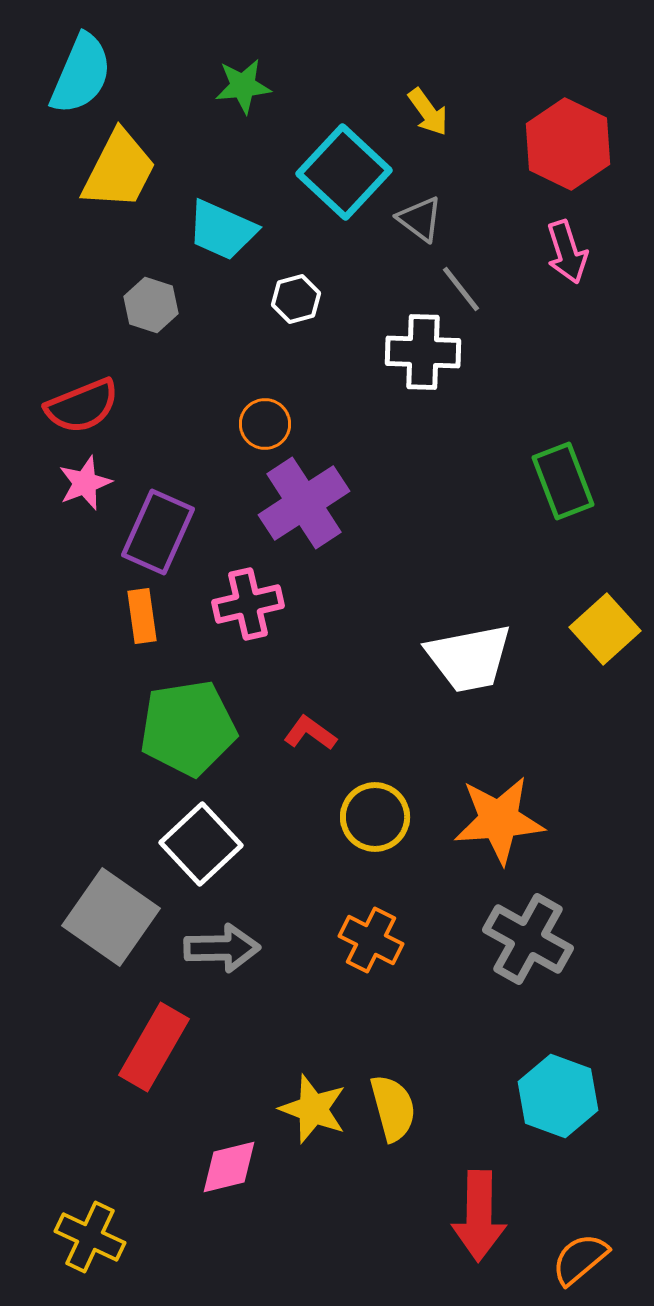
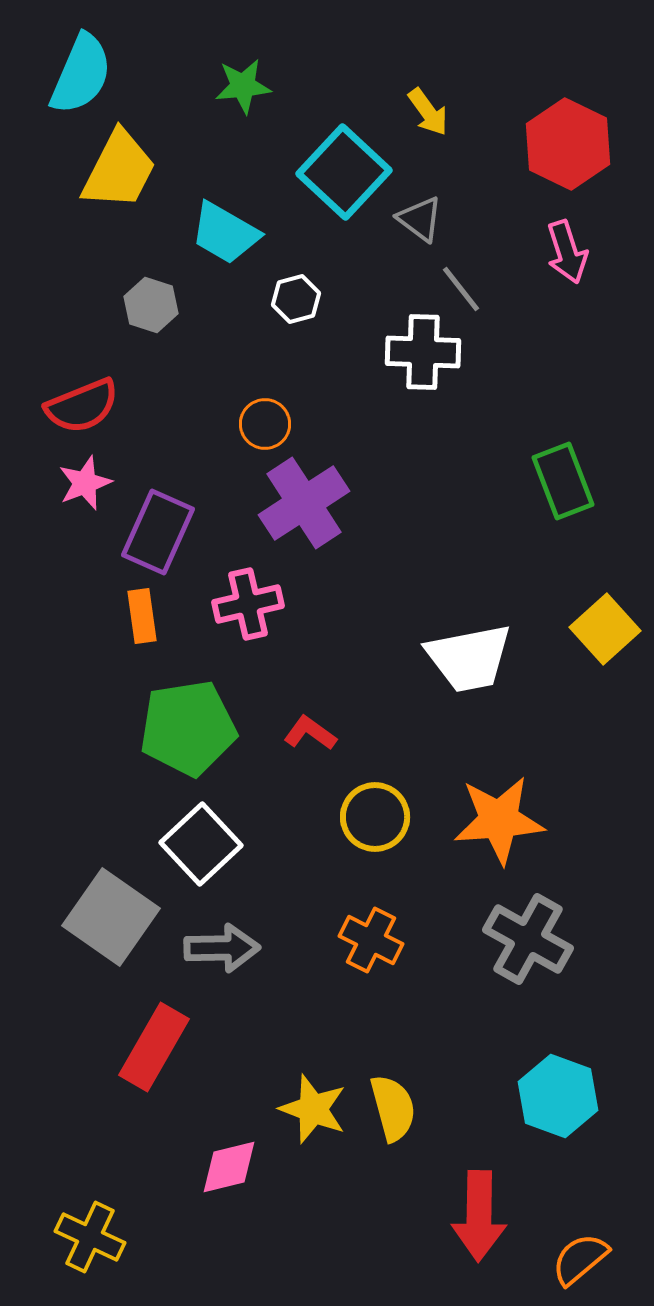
cyan trapezoid: moved 3 px right, 3 px down; rotated 6 degrees clockwise
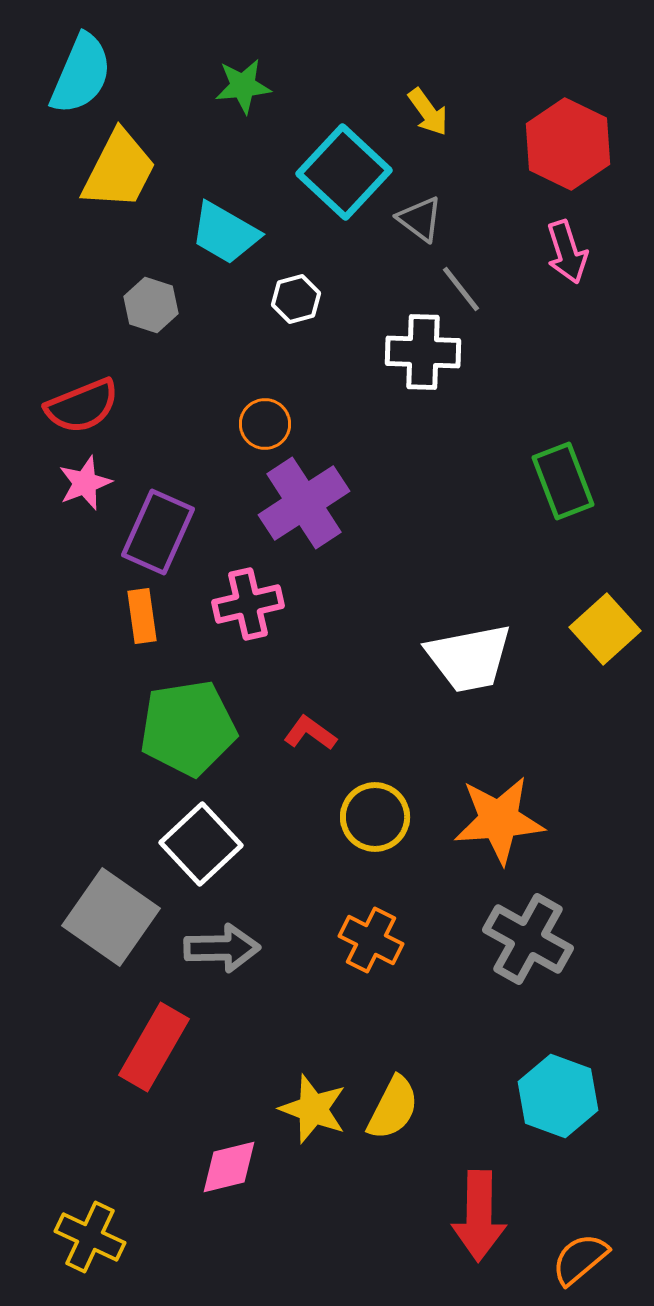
yellow semicircle: rotated 42 degrees clockwise
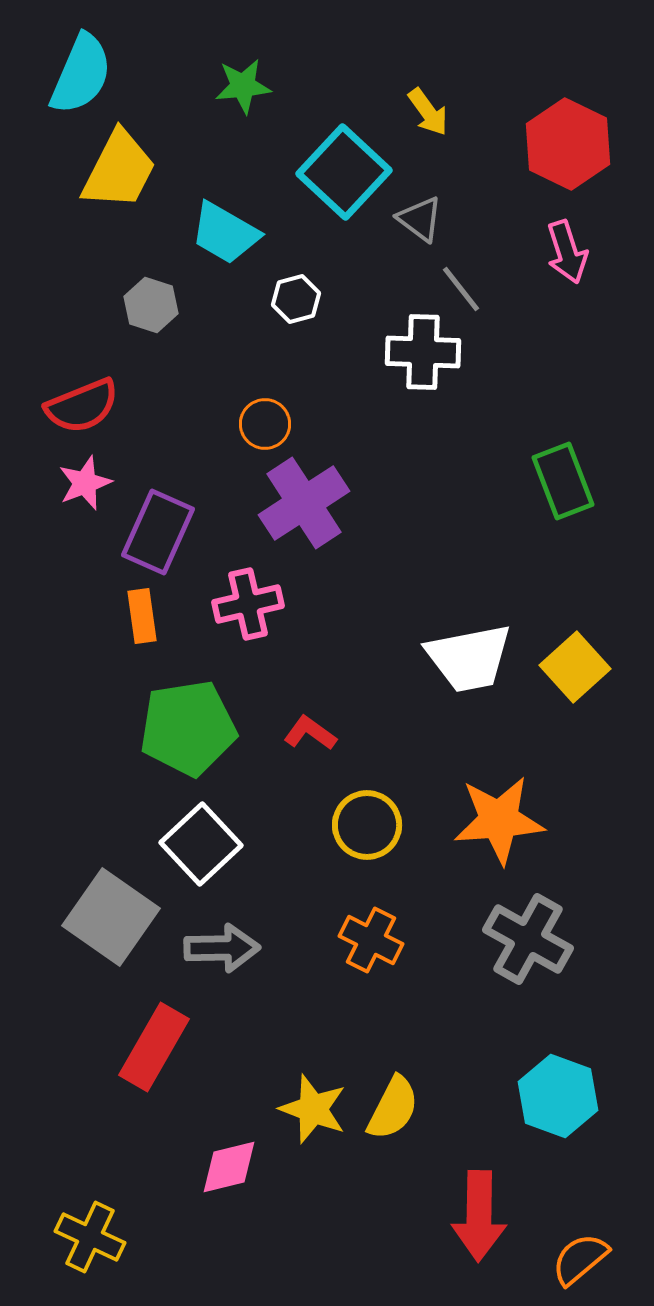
yellow square: moved 30 px left, 38 px down
yellow circle: moved 8 px left, 8 px down
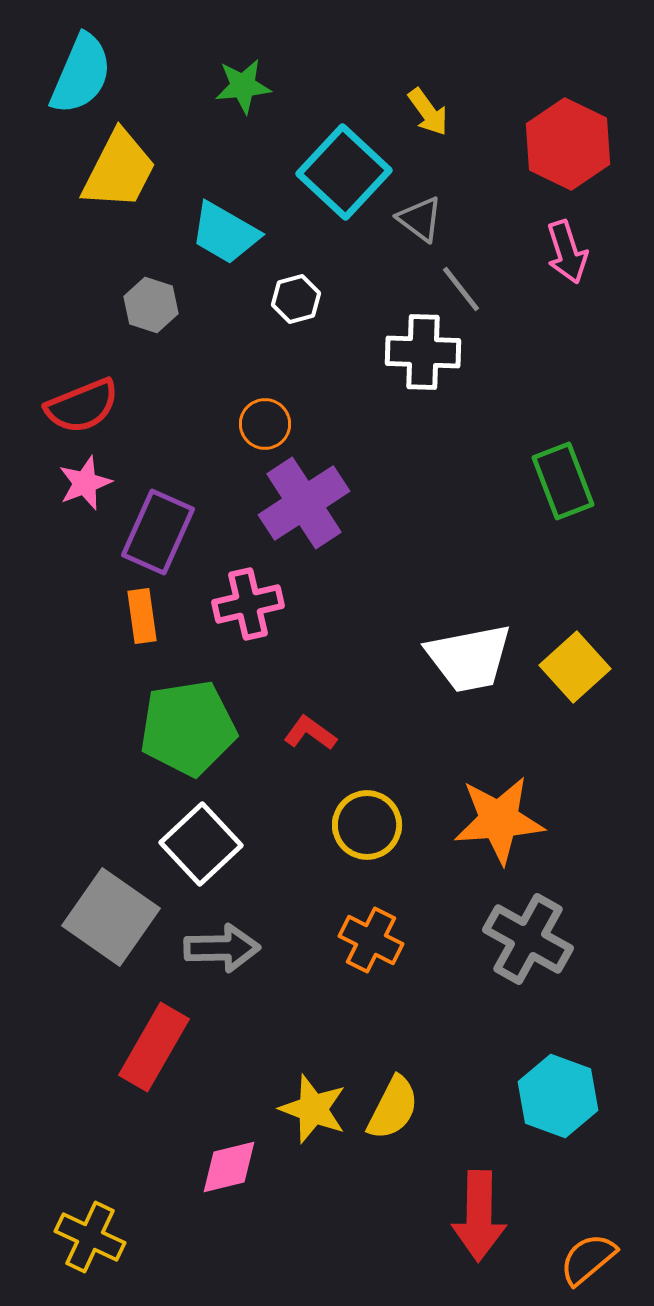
orange semicircle: moved 8 px right
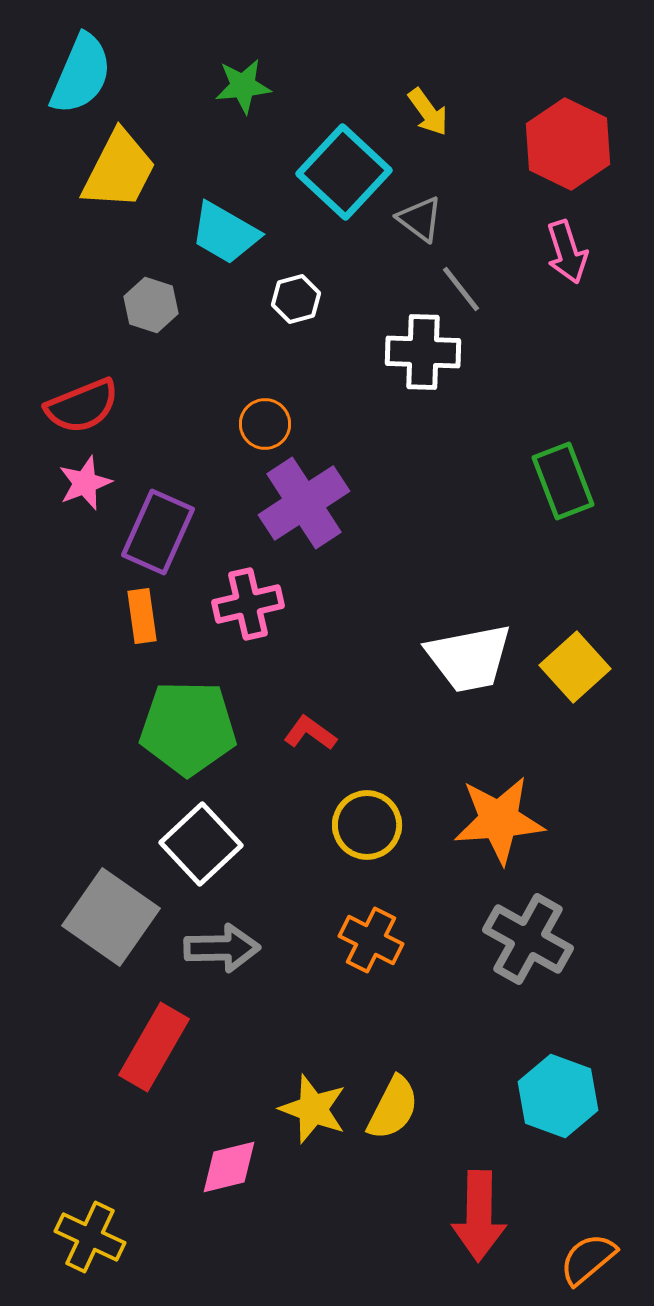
green pentagon: rotated 10 degrees clockwise
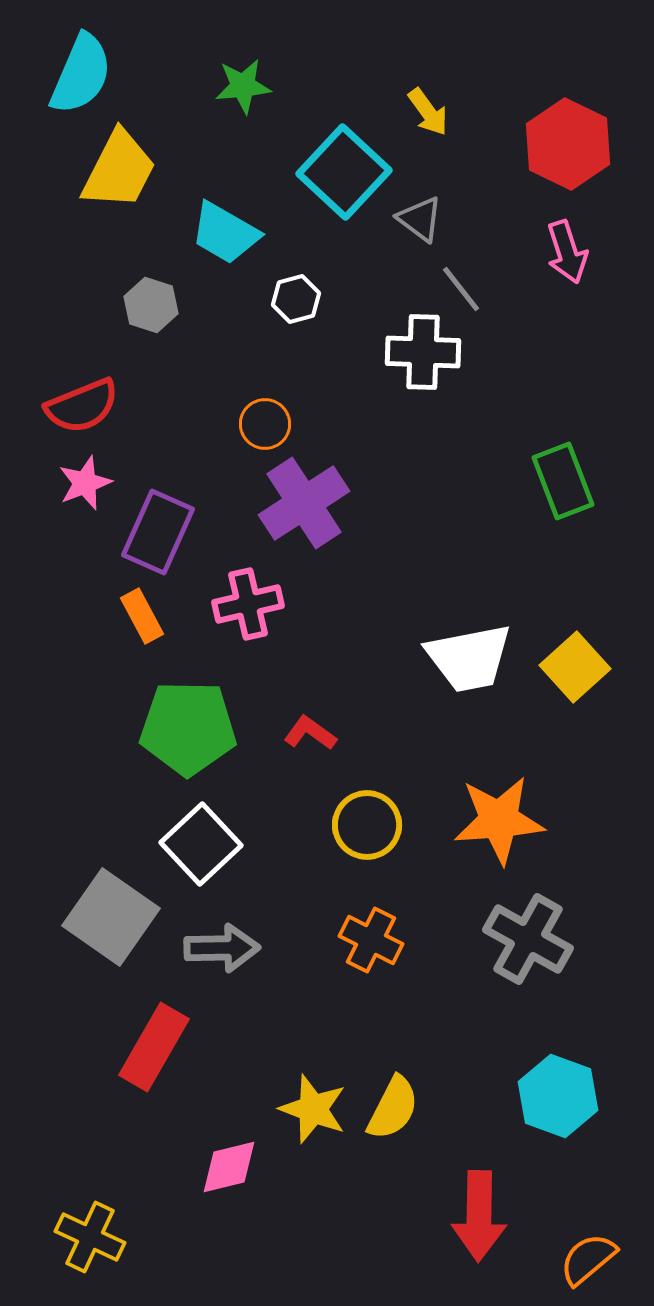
orange rectangle: rotated 20 degrees counterclockwise
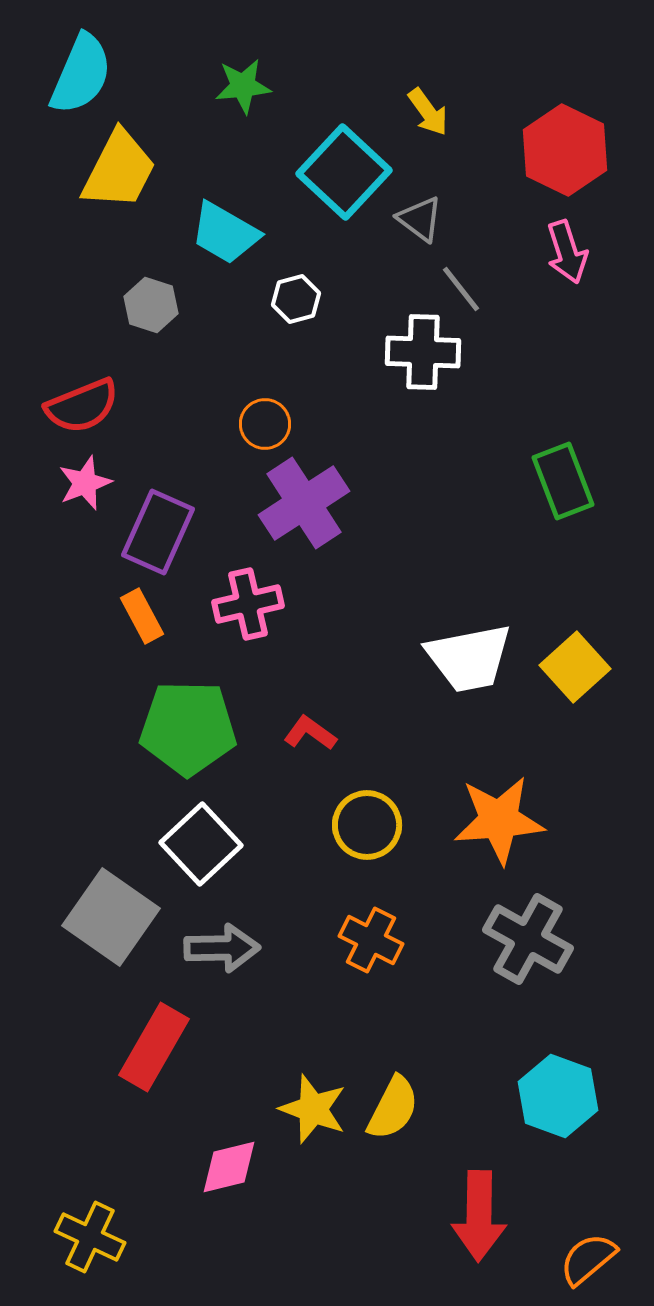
red hexagon: moved 3 px left, 6 px down
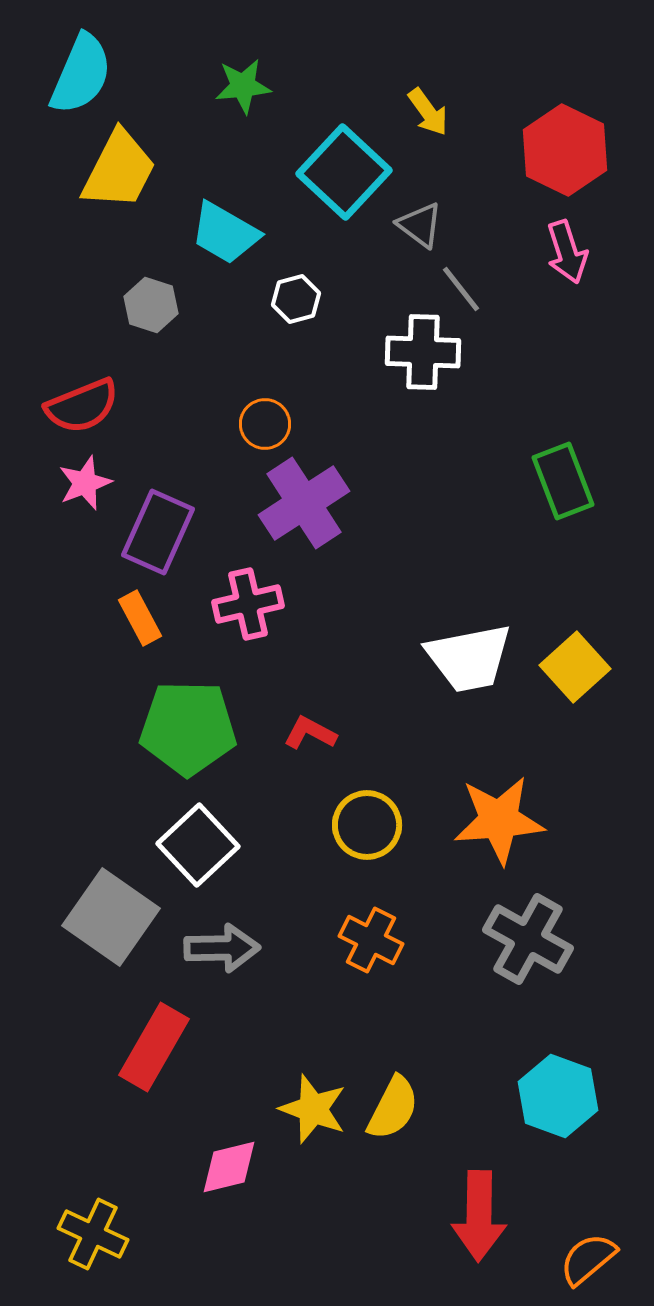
gray triangle: moved 6 px down
orange rectangle: moved 2 px left, 2 px down
red L-shape: rotated 8 degrees counterclockwise
white square: moved 3 px left, 1 px down
yellow cross: moved 3 px right, 3 px up
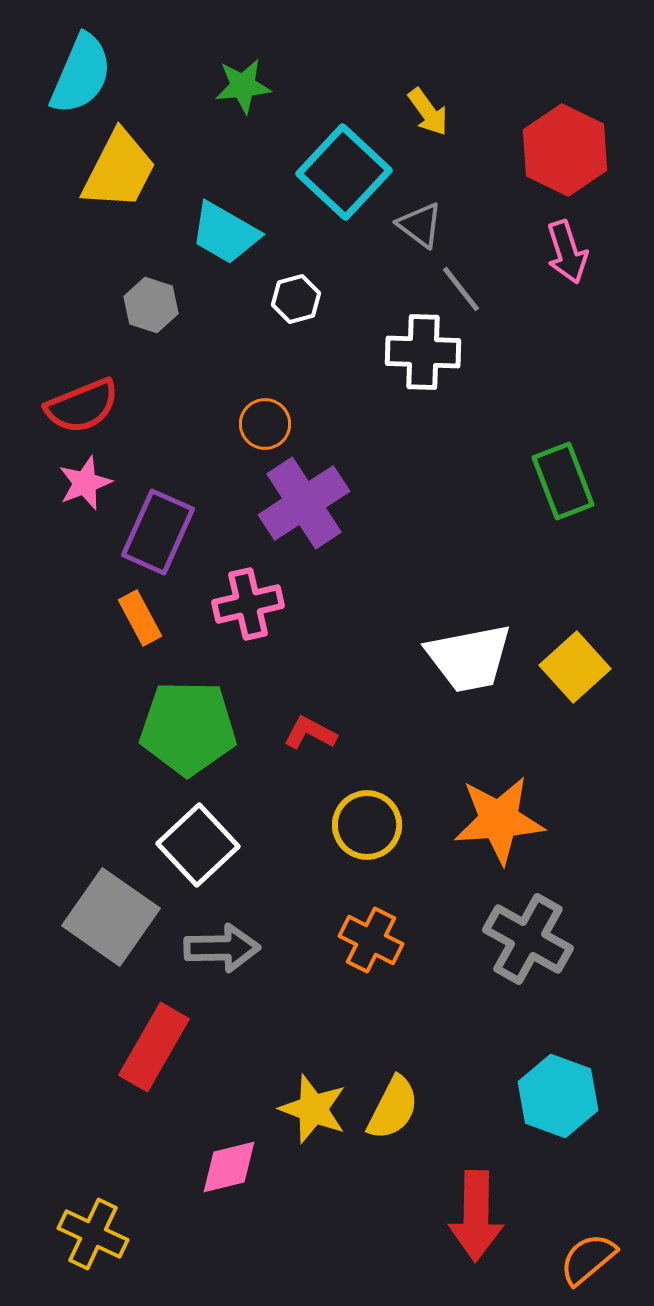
red arrow: moved 3 px left
